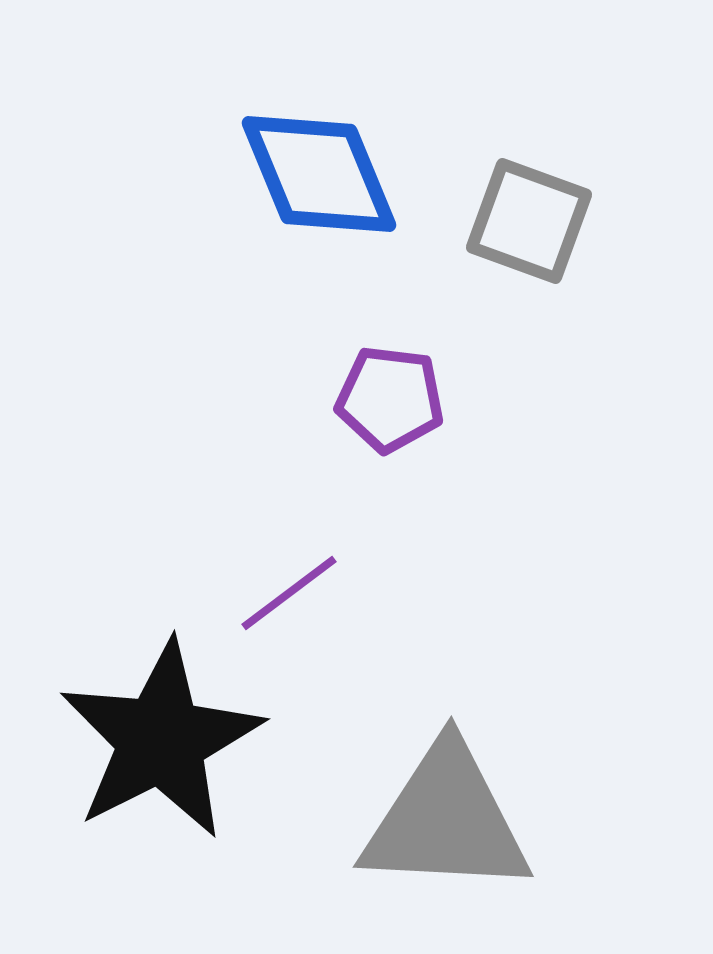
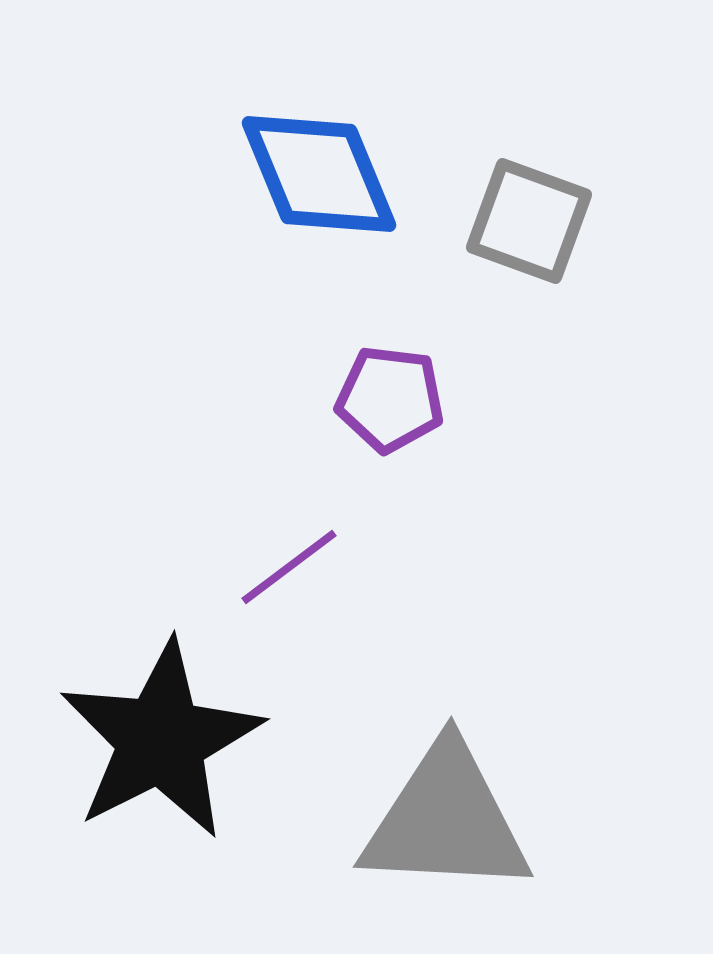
purple line: moved 26 px up
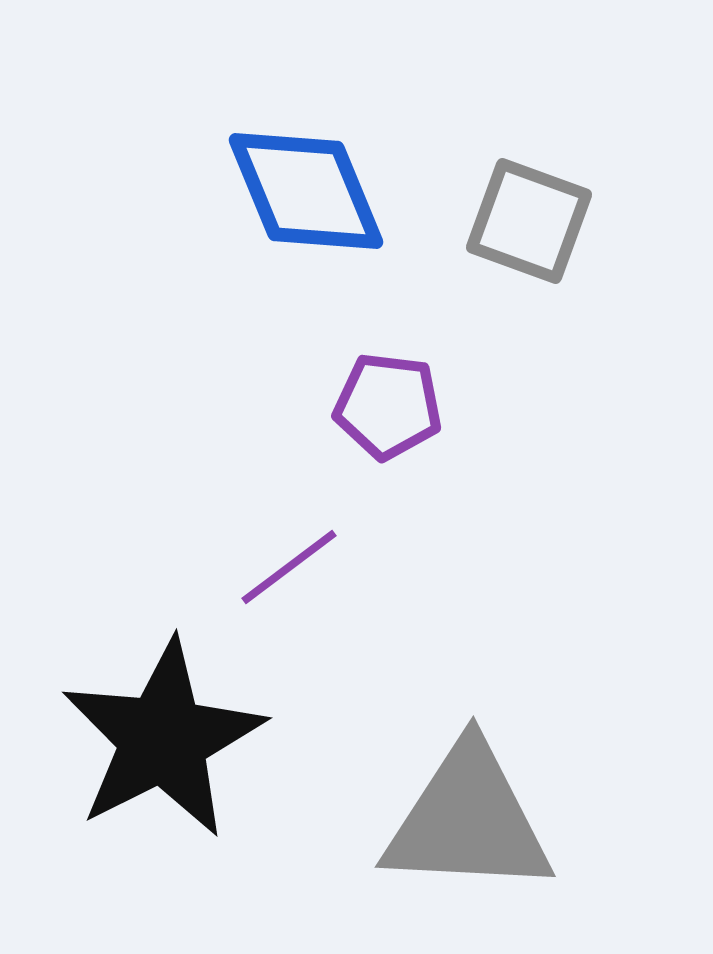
blue diamond: moved 13 px left, 17 px down
purple pentagon: moved 2 px left, 7 px down
black star: moved 2 px right, 1 px up
gray triangle: moved 22 px right
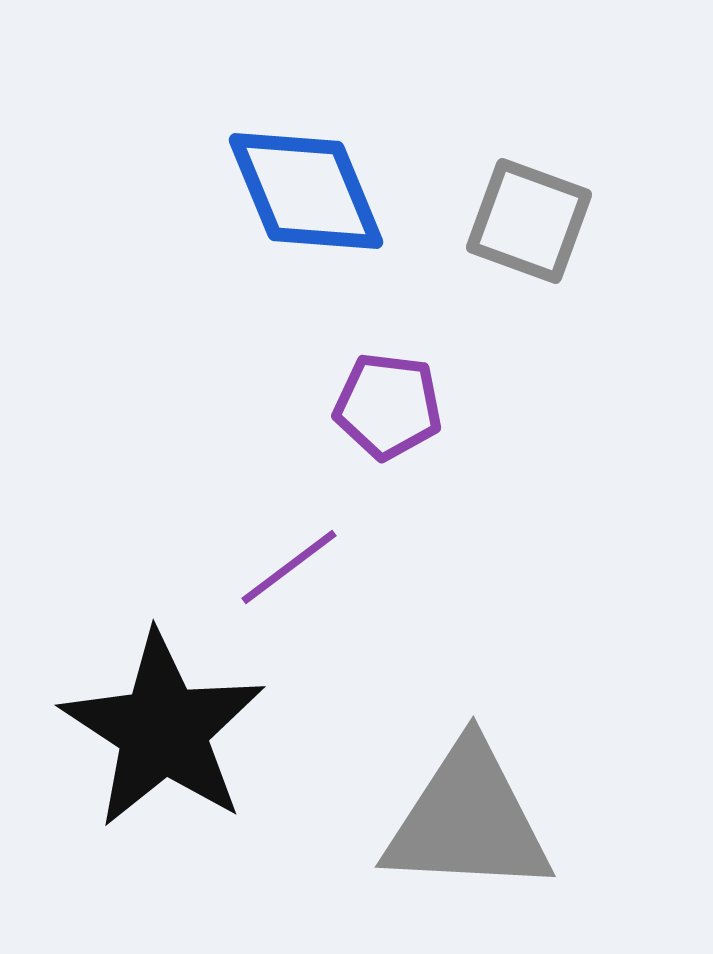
black star: moved 9 px up; rotated 12 degrees counterclockwise
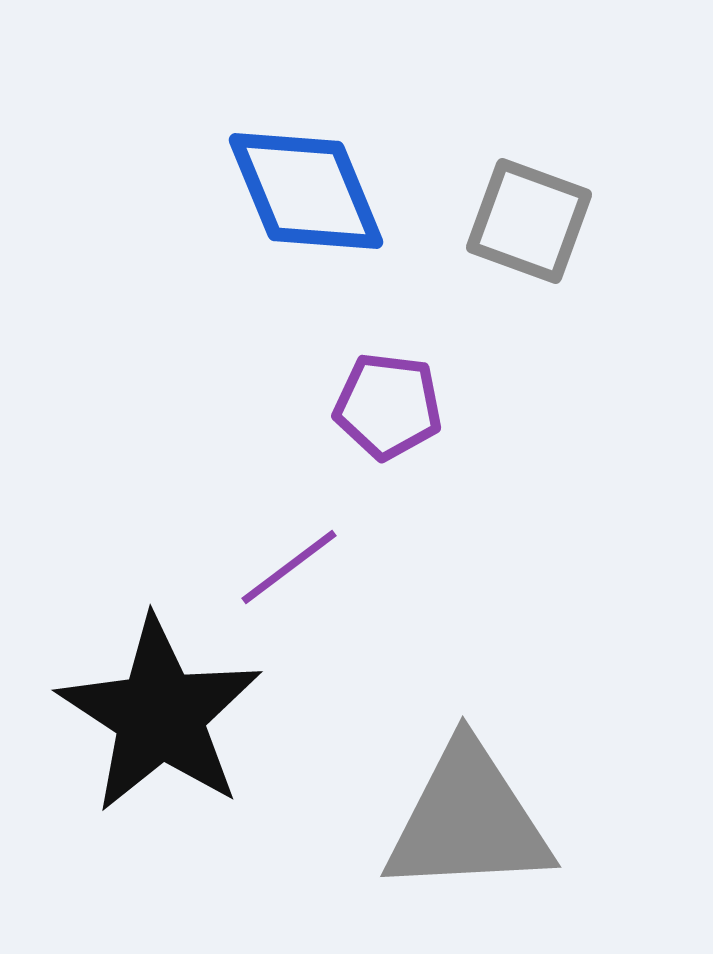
black star: moved 3 px left, 15 px up
gray triangle: rotated 6 degrees counterclockwise
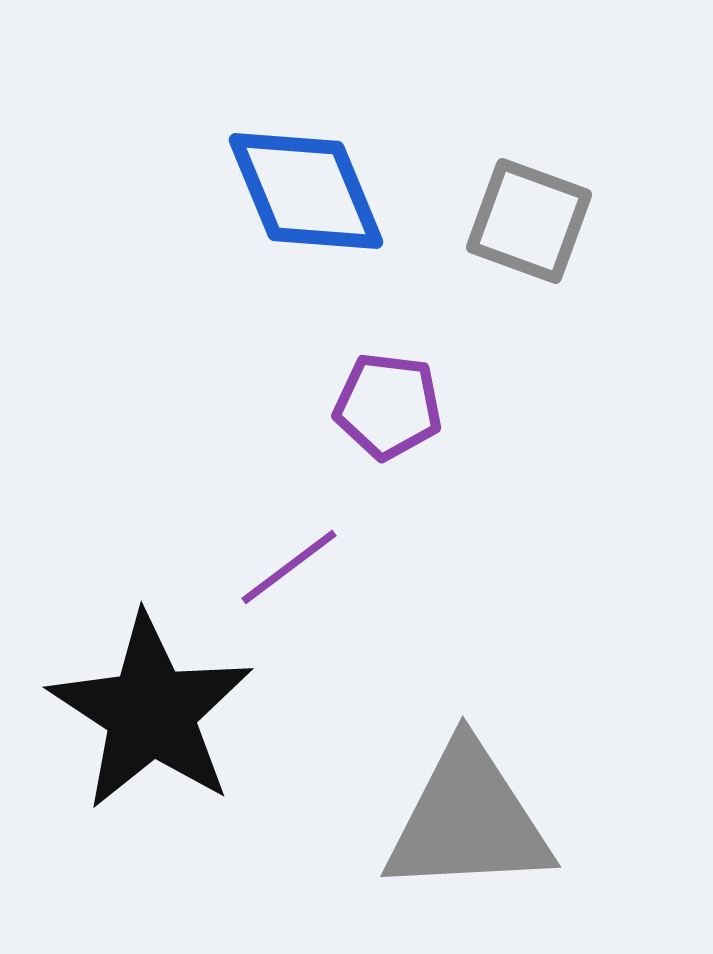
black star: moved 9 px left, 3 px up
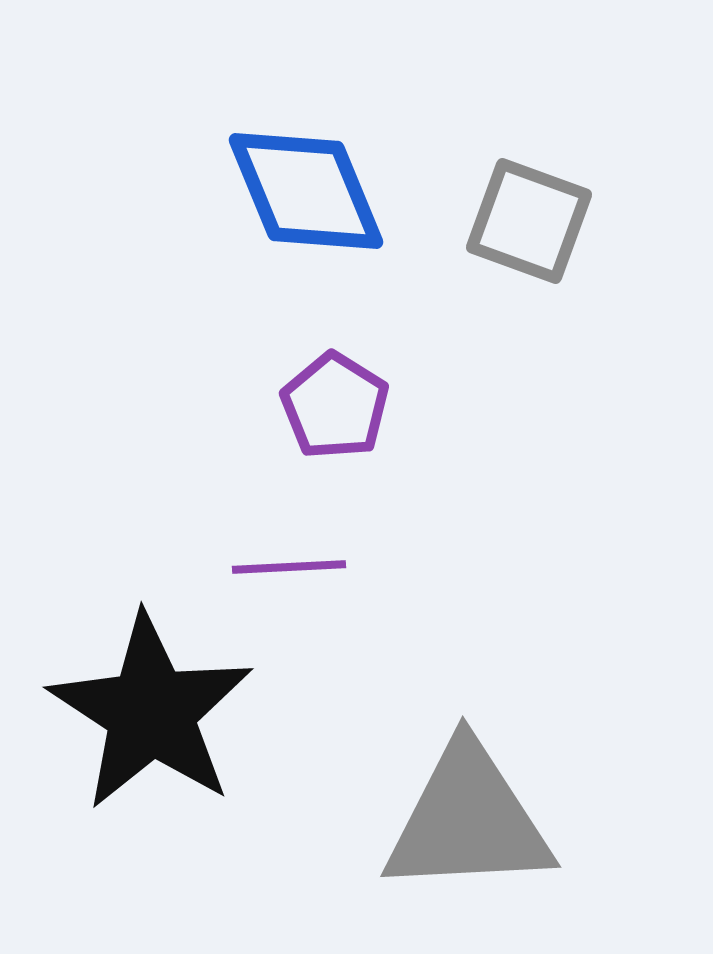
purple pentagon: moved 53 px left; rotated 25 degrees clockwise
purple line: rotated 34 degrees clockwise
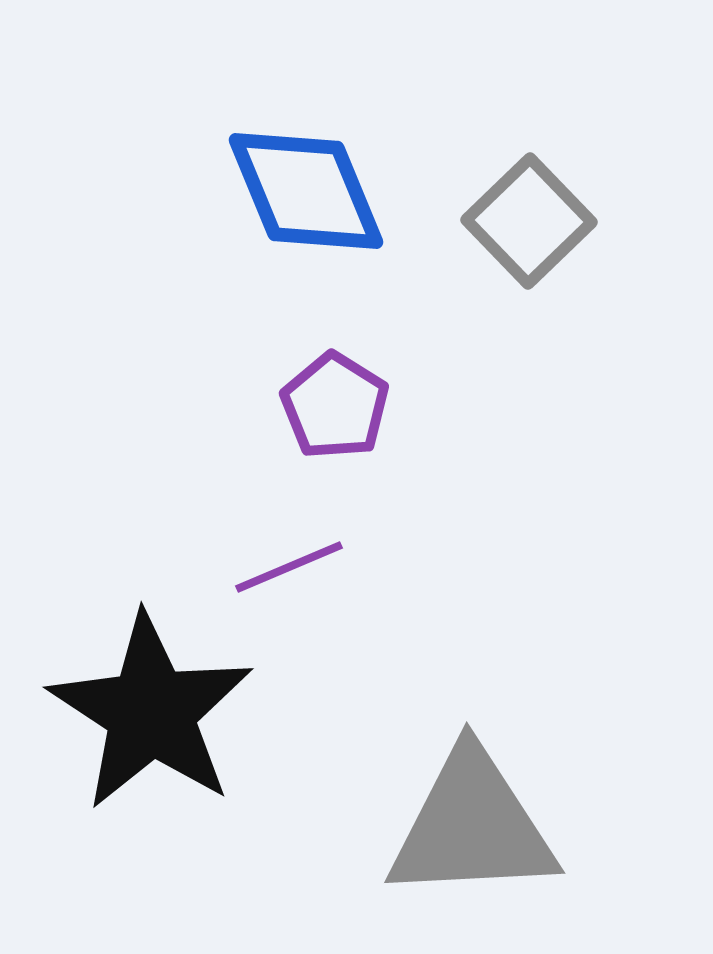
gray square: rotated 26 degrees clockwise
purple line: rotated 20 degrees counterclockwise
gray triangle: moved 4 px right, 6 px down
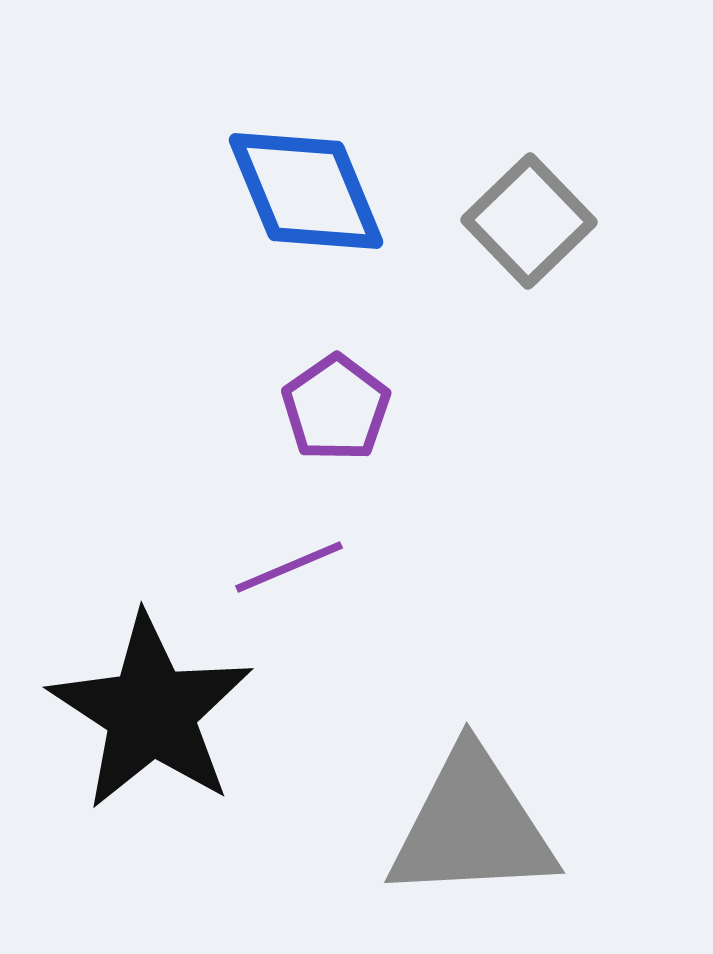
purple pentagon: moved 1 px right, 2 px down; rotated 5 degrees clockwise
